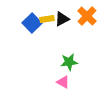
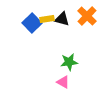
black triangle: rotated 42 degrees clockwise
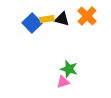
green star: moved 7 px down; rotated 24 degrees clockwise
pink triangle: rotated 48 degrees counterclockwise
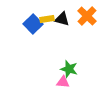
blue square: moved 1 px right, 1 px down
pink triangle: rotated 24 degrees clockwise
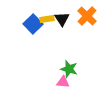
black triangle: rotated 42 degrees clockwise
